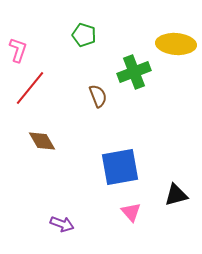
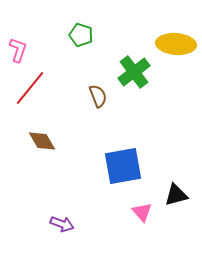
green pentagon: moved 3 px left
green cross: rotated 16 degrees counterclockwise
blue square: moved 3 px right, 1 px up
pink triangle: moved 11 px right
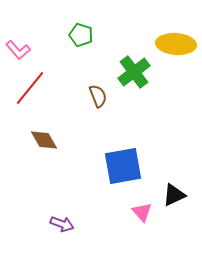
pink L-shape: rotated 120 degrees clockwise
brown diamond: moved 2 px right, 1 px up
black triangle: moved 2 px left; rotated 10 degrees counterclockwise
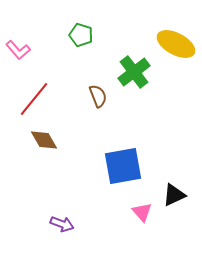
yellow ellipse: rotated 24 degrees clockwise
red line: moved 4 px right, 11 px down
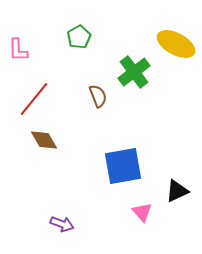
green pentagon: moved 2 px left, 2 px down; rotated 25 degrees clockwise
pink L-shape: rotated 40 degrees clockwise
black triangle: moved 3 px right, 4 px up
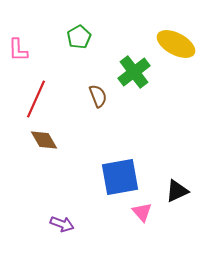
red line: moved 2 px right; rotated 15 degrees counterclockwise
blue square: moved 3 px left, 11 px down
